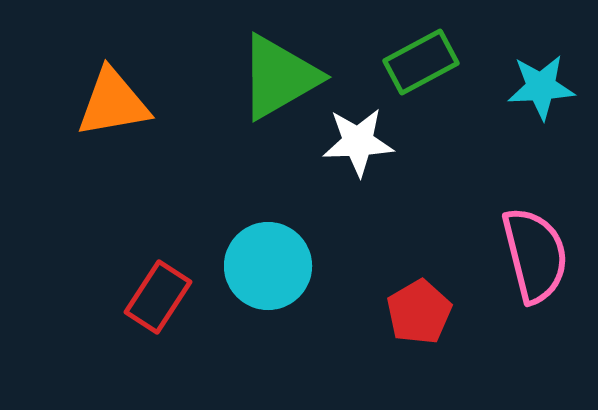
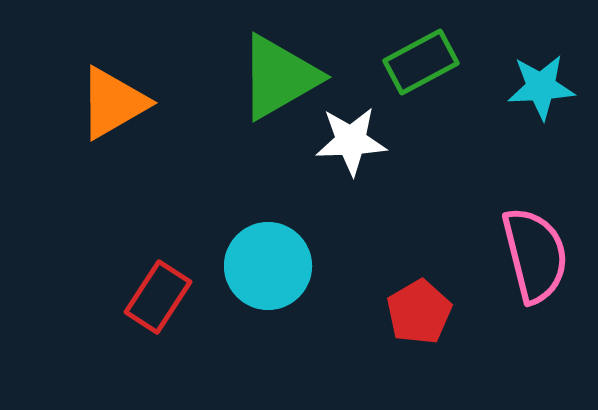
orange triangle: rotated 20 degrees counterclockwise
white star: moved 7 px left, 1 px up
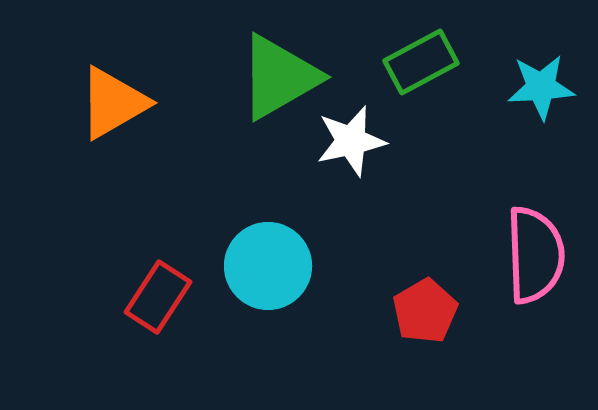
white star: rotated 10 degrees counterclockwise
pink semicircle: rotated 12 degrees clockwise
red pentagon: moved 6 px right, 1 px up
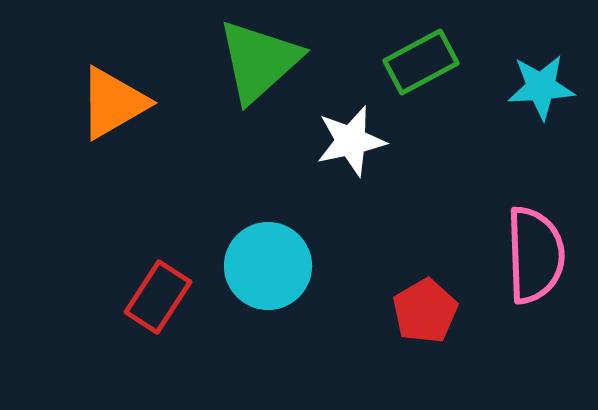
green triangle: moved 20 px left, 16 px up; rotated 12 degrees counterclockwise
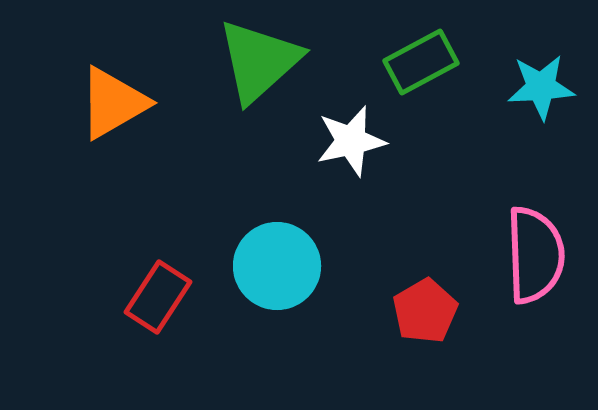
cyan circle: moved 9 px right
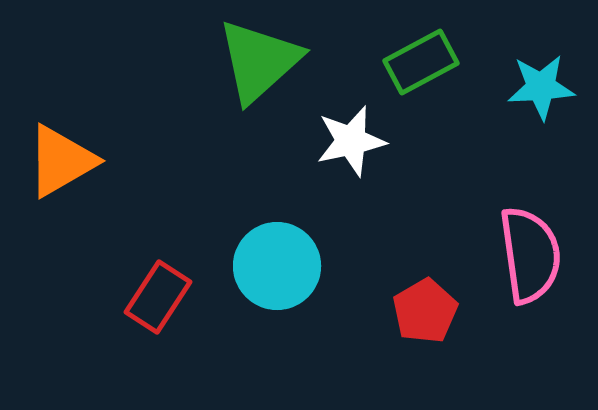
orange triangle: moved 52 px left, 58 px down
pink semicircle: moved 5 px left; rotated 6 degrees counterclockwise
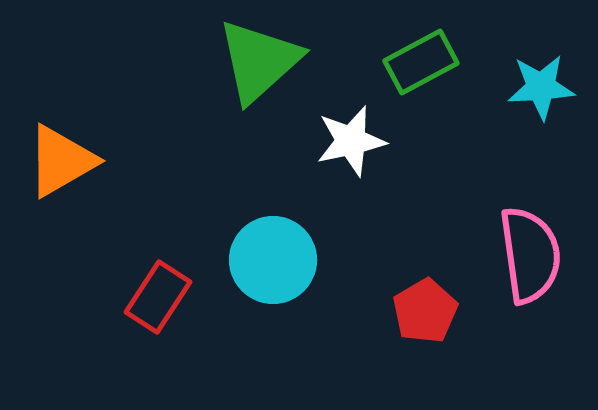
cyan circle: moved 4 px left, 6 px up
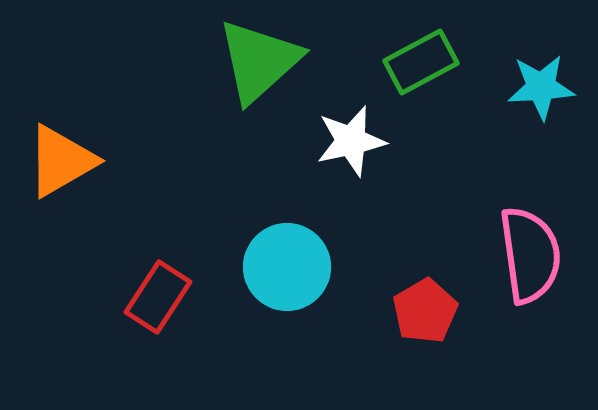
cyan circle: moved 14 px right, 7 px down
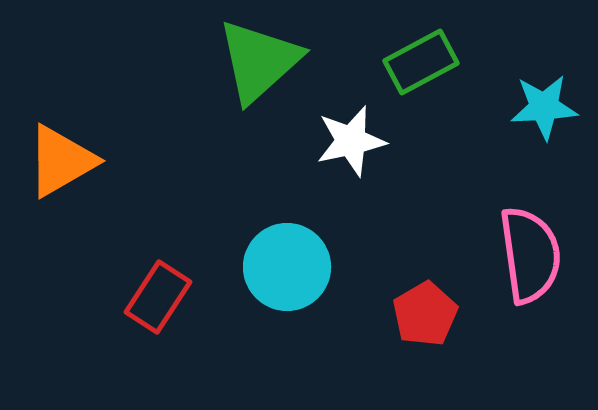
cyan star: moved 3 px right, 20 px down
red pentagon: moved 3 px down
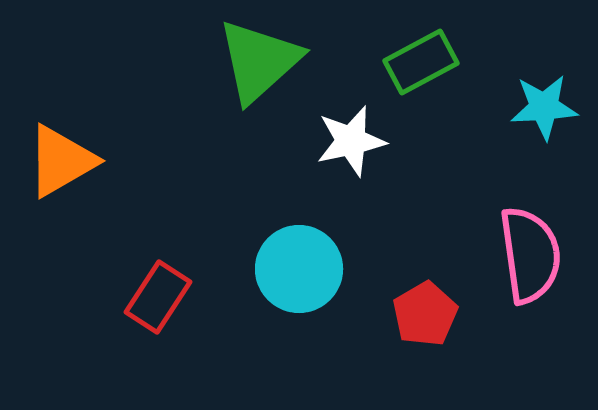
cyan circle: moved 12 px right, 2 px down
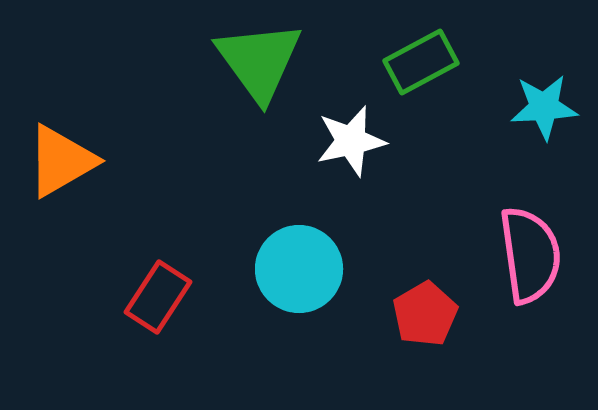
green triangle: rotated 24 degrees counterclockwise
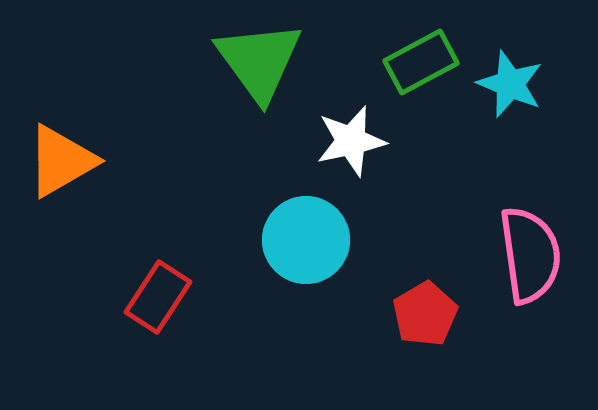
cyan star: moved 34 px left, 23 px up; rotated 26 degrees clockwise
cyan circle: moved 7 px right, 29 px up
